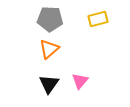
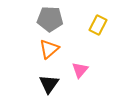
yellow rectangle: moved 6 px down; rotated 48 degrees counterclockwise
pink triangle: moved 11 px up
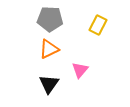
orange triangle: rotated 15 degrees clockwise
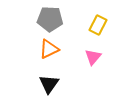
pink triangle: moved 13 px right, 13 px up
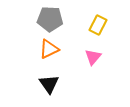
black triangle: rotated 10 degrees counterclockwise
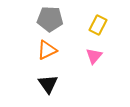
orange triangle: moved 2 px left, 1 px down
pink triangle: moved 1 px right, 1 px up
black triangle: moved 1 px left
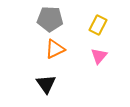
orange triangle: moved 8 px right, 1 px up
pink triangle: moved 5 px right
black triangle: moved 2 px left
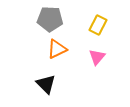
orange triangle: moved 2 px right
pink triangle: moved 2 px left, 1 px down
black triangle: rotated 10 degrees counterclockwise
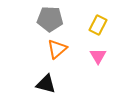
orange triangle: rotated 15 degrees counterclockwise
pink triangle: moved 1 px right, 1 px up; rotated 12 degrees counterclockwise
black triangle: rotated 30 degrees counterclockwise
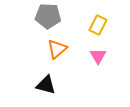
gray pentagon: moved 2 px left, 3 px up
black triangle: moved 1 px down
